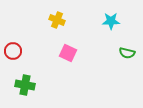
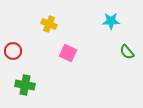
yellow cross: moved 8 px left, 4 px down
green semicircle: moved 1 px up; rotated 35 degrees clockwise
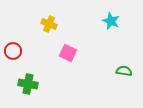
cyan star: rotated 24 degrees clockwise
green semicircle: moved 3 px left, 19 px down; rotated 140 degrees clockwise
green cross: moved 3 px right, 1 px up
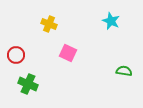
red circle: moved 3 px right, 4 px down
green cross: rotated 12 degrees clockwise
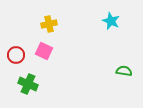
yellow cross: rotated 35 degrees counterclockwise
pink square: moved 24 px left, 2 px up
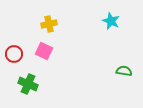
red circle: moved 2 px left, 1 px up
